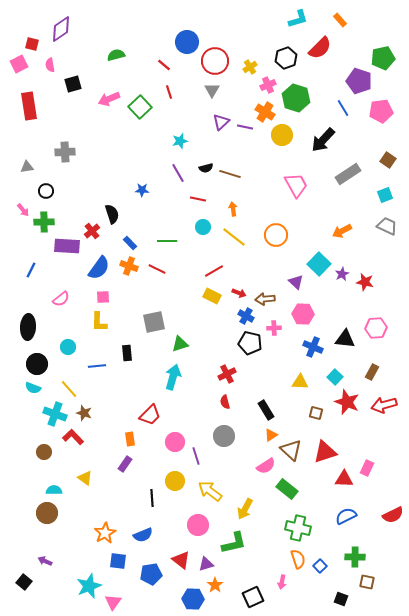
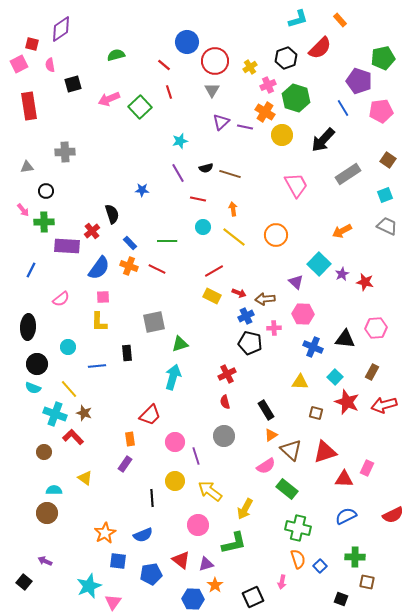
blue cross at (246, 316): rotated 35 degrees clockwise
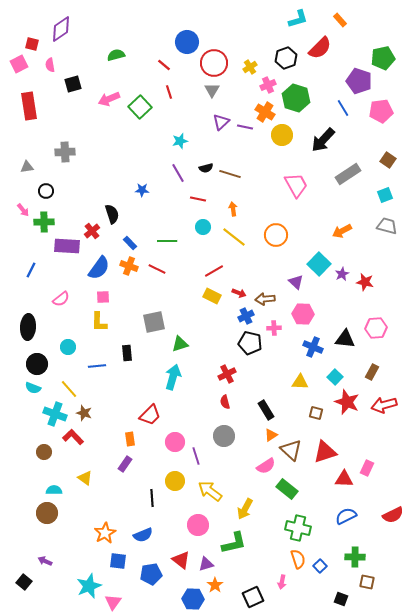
red circle at (215, 61): moved 1 px left, 2 px down
gray trapezoid at (387, 226): rotated 10 degrees counterclockwise
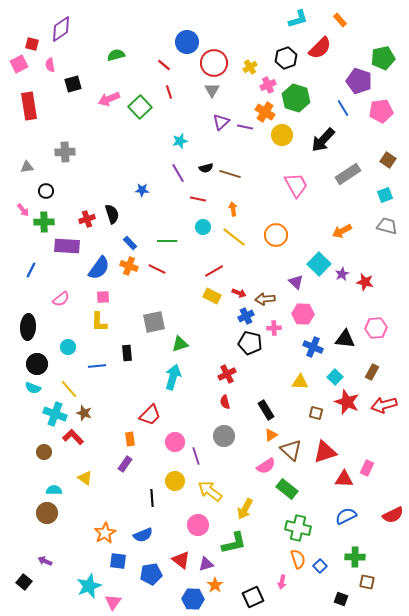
red cross at (92, 231): moved 5 px left, 12 px up; rotated 21 degrees clockwise
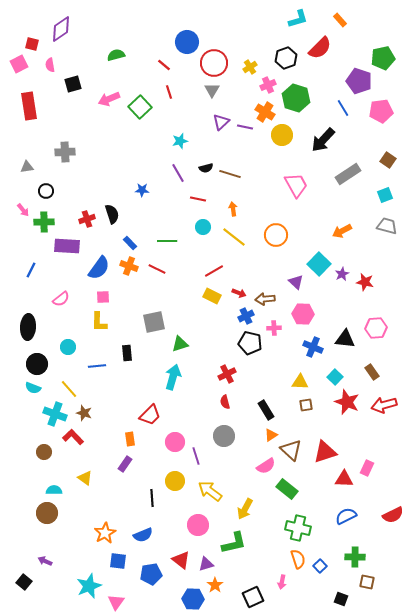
brown rectangle at (372, 372): rotated 63 degrees counterclockwise
brown square at (316, 413): moved 10 px left, 8 px up; rotated 24 degrees counterclockwise
pink triangle at (113, 602): moved 3 px right
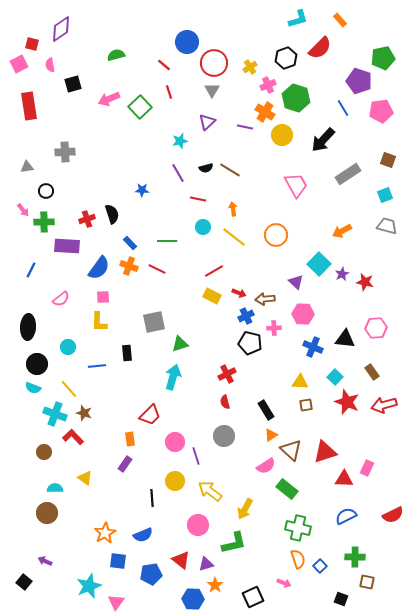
purple triangle at (221, 122): moved 14 px left
brown square at (388, 160): rotated 14 degrees counterclockwise
brown line at (230, 174): moved 4 px up; rotated 15 degrees clockwise
cyan semicircle at (54, 490): moved 1 px right, 2 px up
pink arrow at (282, 582): moved 2 px right, 1 px down; rotated 80 degrees counterclockwise
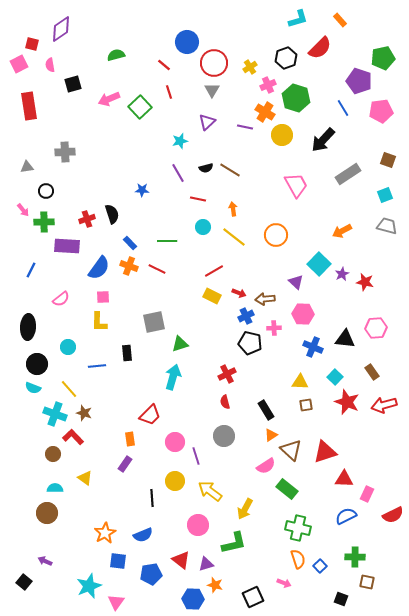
brown circle at (44, 452): moved 9 px right, 2 px down
pink rectangle at (367, 468): moved 26 px down
orange star at (215, 585): rotated 21 degrees counterclockwise
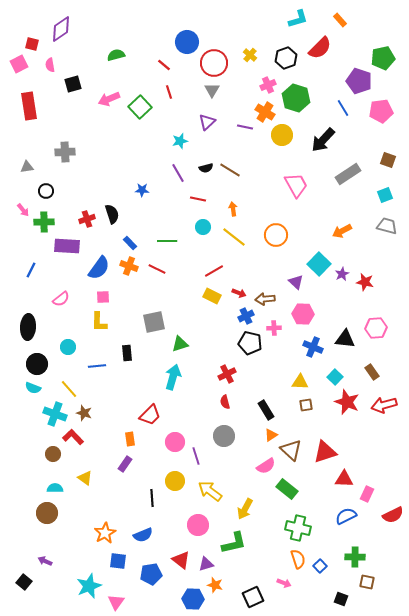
yellow cross at (250, 67): moved 12 px up; rotated 16 degrees counterclockwise
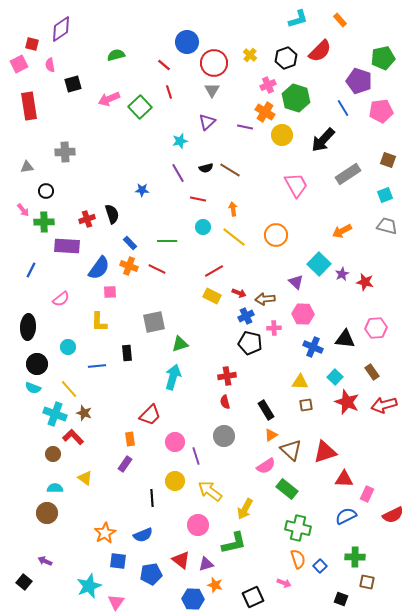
red semicircle at (320, 48): moved 3 px down
pink square at (103, 297): moved 7 px right, 5 px up
red cross at (227, 374): moved 2 px down; rotated 18 degrees clockwise
